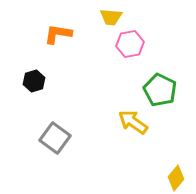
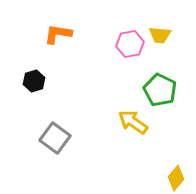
yellow trapezoid: moved 49 px right, 18 px down
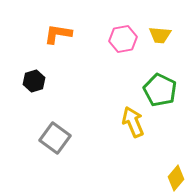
pink hexagon: moved 7 px left, 5 px up
yellow arrow: rotated 32 degrees clockwise
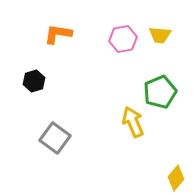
green pentagon: moved 2 px down; rotated 24 degrees clockwise
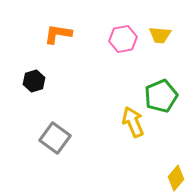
green pentagon: moved 1 px right, 4 px down
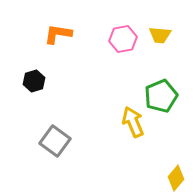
gray square: moved 3 px down
